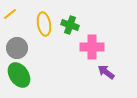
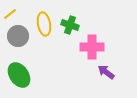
gray circle: moved 1 px right, 12 px up
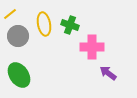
purple arrow: moved 2 px right, 1 px down
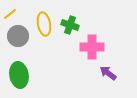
green ellipse: rotated 25 degrees clockwise
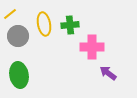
green cross: rotated 24 degrees counterclockwise
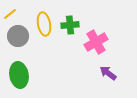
pink cross: moved 4 px right, 5 px up; rotated 30 degrees counterclockwise
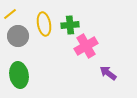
pink cross: moved 10 px left, 4 px down
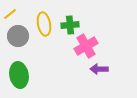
purple arrow: moved 9 px left, 4 px up; rotated 36 degrees counterclockwise
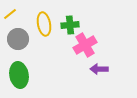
gray circle: moved 3 px down
pink cross: moved 1 px left, 1 px up
